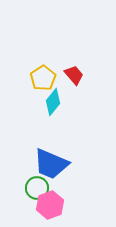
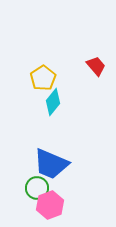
red trapezoid: moved 22 px right, 9 px up
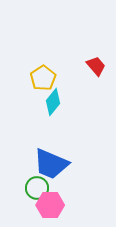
pink hexagon: rotated 20 degrees clockwise
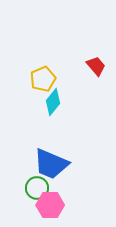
yellow pentagon: moved 1 px down; rotated 10 degrees clockwise
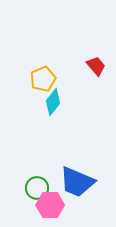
blue trapezoid: moved 26 px right, 18 px down
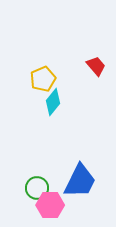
blue trapezoid: moved 3 px right, 1 px up; rotated 87 degrees counterclockwise
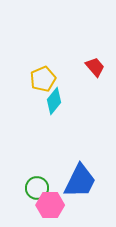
red trapezoid: moved 1 px left, 1 px down
cyan diamond: moved 1 px right, 1 px up
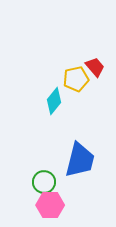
yellow pentagon: moved 33 px right; rotated 10 degrees clockwise
blue trapezoid: moved 21 px up; rotated 12 degrees counterclockwise
green circle: moved 7 px right, 6 px up
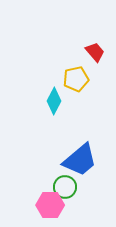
red trapezoid: moved 15 px up
cyan diamond: rotated 12 degrees counterclockwise
blue trapezoid: rotated 36 degrees clockwise
green circle: moved 21 px right, 5 px down
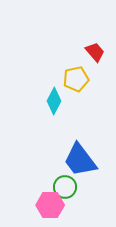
blue trapezoid: rotated 93 degrees clockwise
